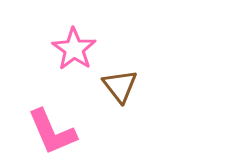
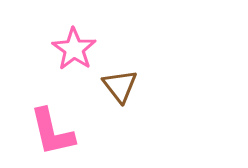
pink L-shape: rotated 10 degrees clockwise
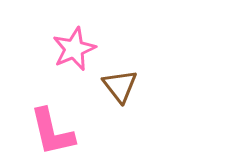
pink star: rotated 15 degrees clockwise
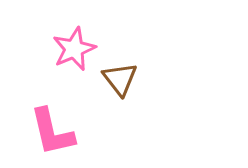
brown triangle: moved 7 px up
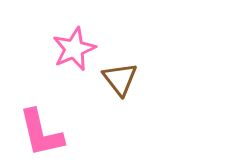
pink L-shape: moved 11 px left, 1 px down
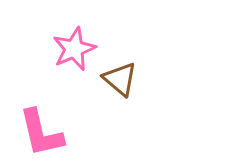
brown triangle: rotated 12 degrees counterclockwise
